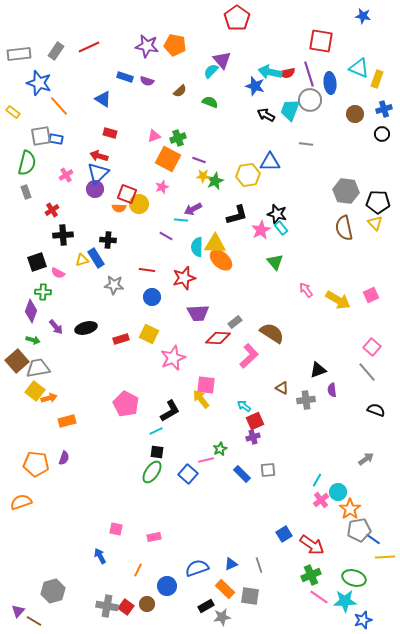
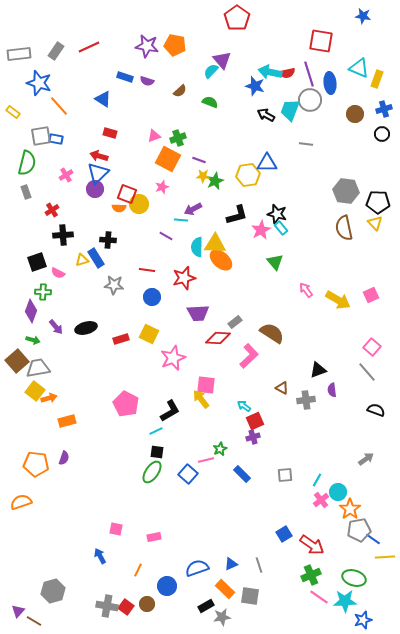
blue triangle at (270, 162): moved 3 px left, 1 px down
gray square at (268, 470): moved 17 px right, 5 px down
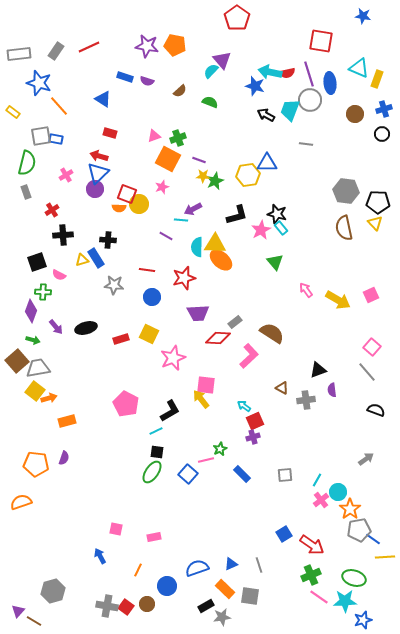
pink semicircle at (58, 273): moved 1 px right, 2 px down
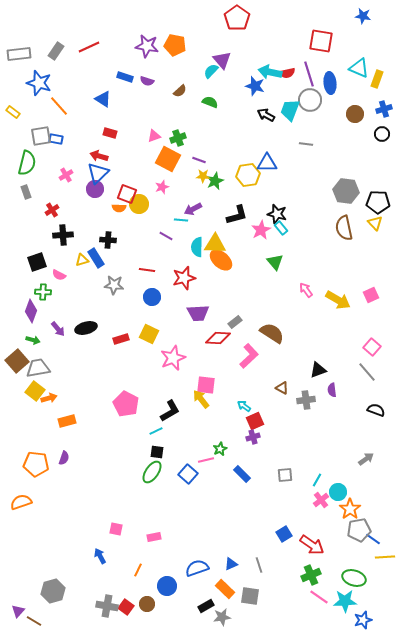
purple arrow at (56, 327): moved 2 px right, 2 px down
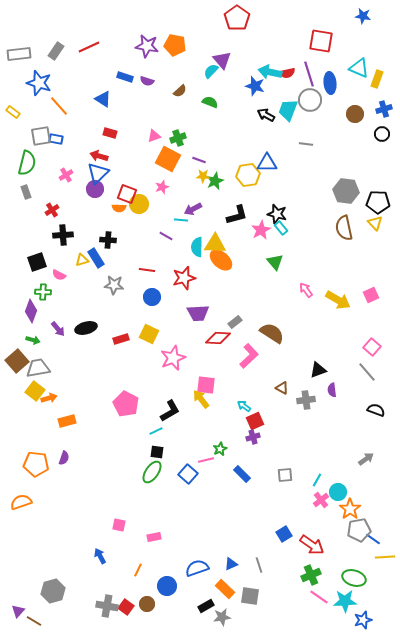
cyan trapezoid at (290, 110): moved 2 px left
pink square at (116, 529): moved 3 px right, 4 px up
